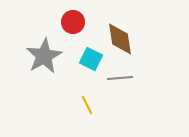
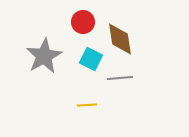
red circle: moved 10 px right
yellow line: rotated 66 degrees counterclockwise
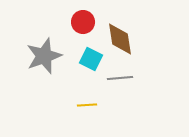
gray star: rotated 9 degrees clockwise
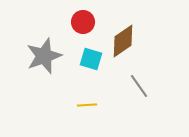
brown diamond: moved 3 px right, 2 px down; rotated 64 degrees clockwise
cyan square: rotated 10 degrees counterclockwise
gray line: moved 19 px right, 8 px down; rotated 60 degrees clockwise
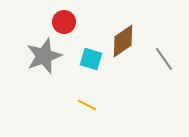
red circle: moved 19 px left
gray line: moved 25 px right, 27 px up
yellow line: rotated 30 degrees clockwise
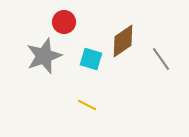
gray line: moved 3 px left
